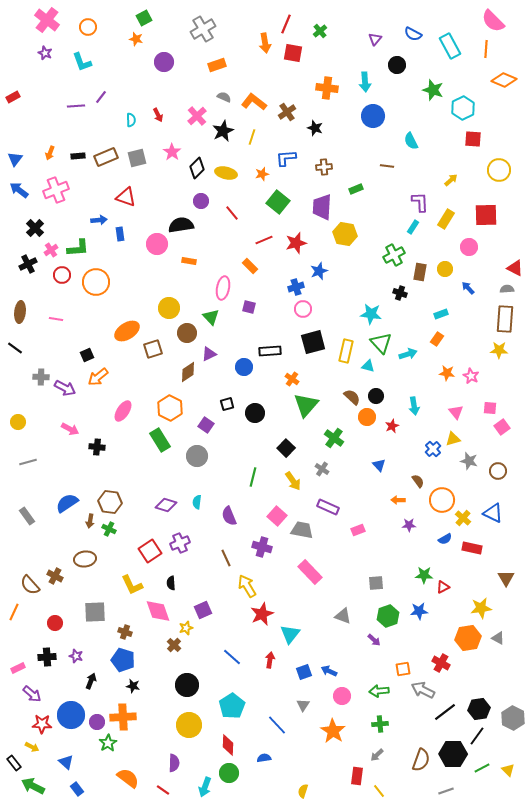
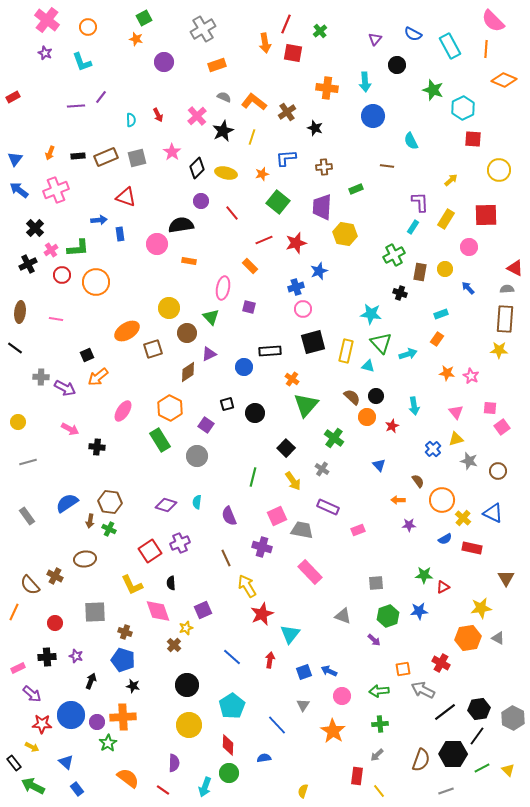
yellow triangle at (453, 439): moved 3 px right
pink square at (277, 516): rotated 24 degrees clockwise
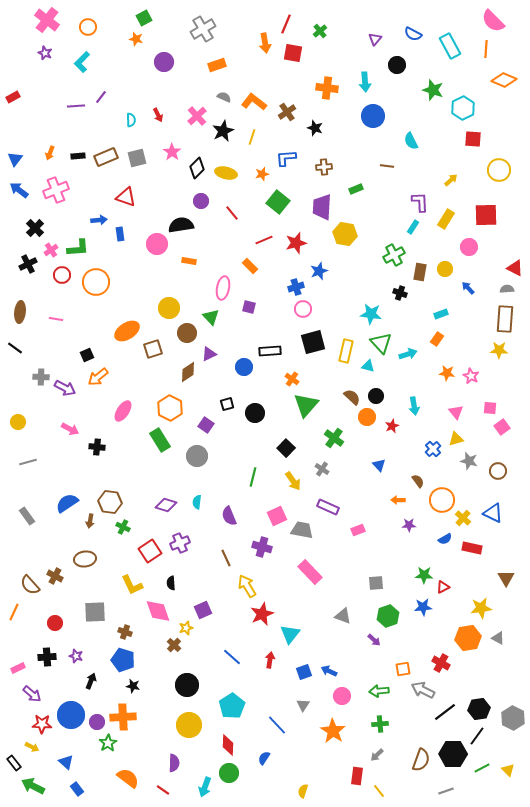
cyan L-shape at (82, 62): rotated 65 degrees clockwise
green cross at (109, 529): moved 14 px right, 2 px up
blue star at (419, 611): moved 4 px right, 4 px up
blue semicircle at (264, 758): rotated 48 degrees counterclockwise
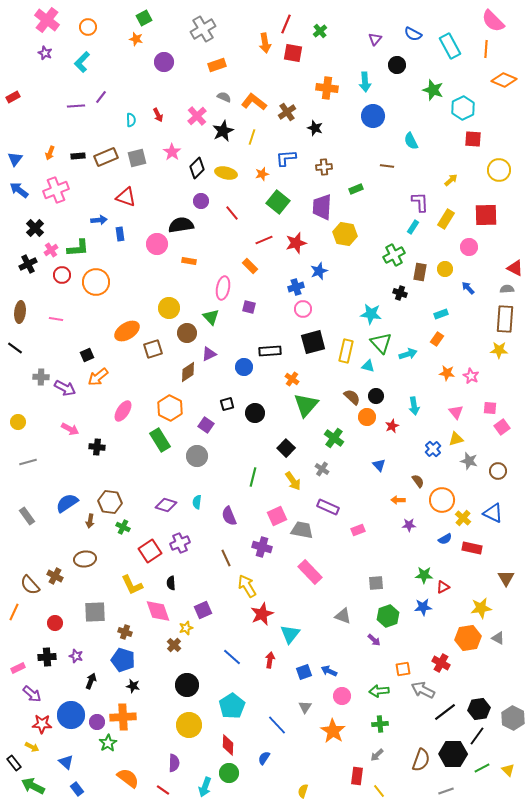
gray triangle at (303, 705): moved 2 px right, 2 px down
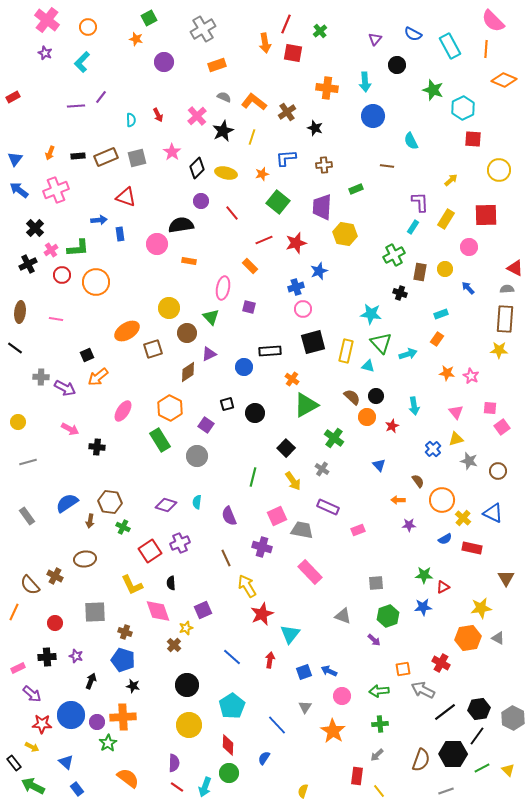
green square at (144, 18): moved 5 px right
brown cross at (324, 167): moved 2 px up
green triangle at (306, 405): rotated 20 degrees clockwise
red line at (163, 790): moved 14 px right, 3 px up
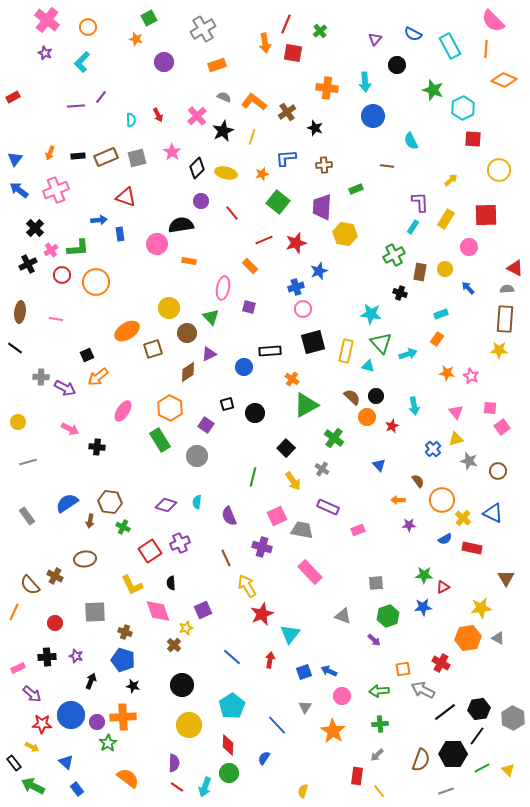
black circle at (187, 685): moved 5 px left
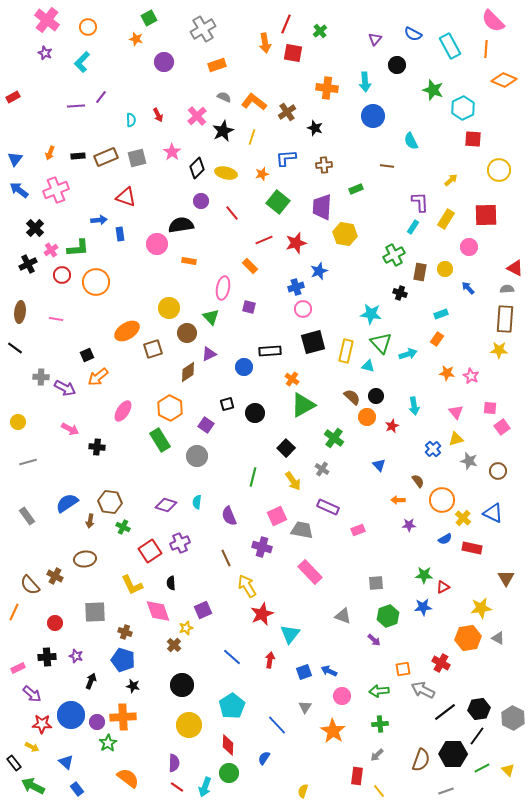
green triangle at (306, 405): moved 3 px left
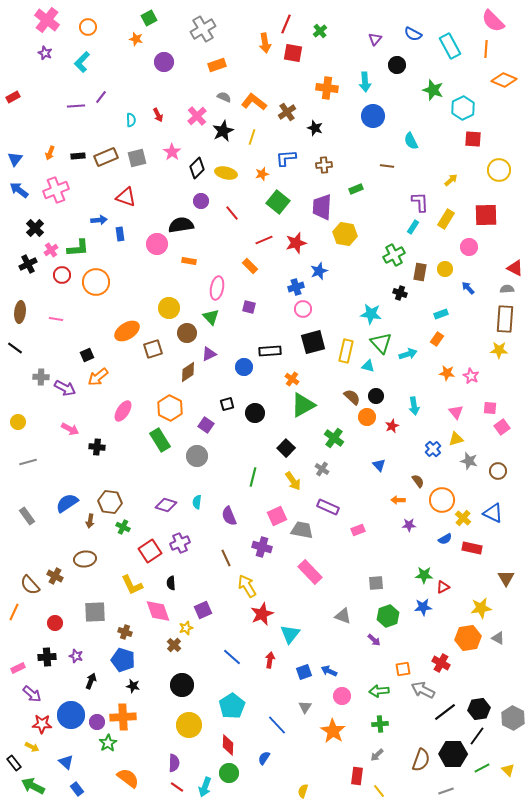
pink ellipse at (223, 288): moved 6 px left
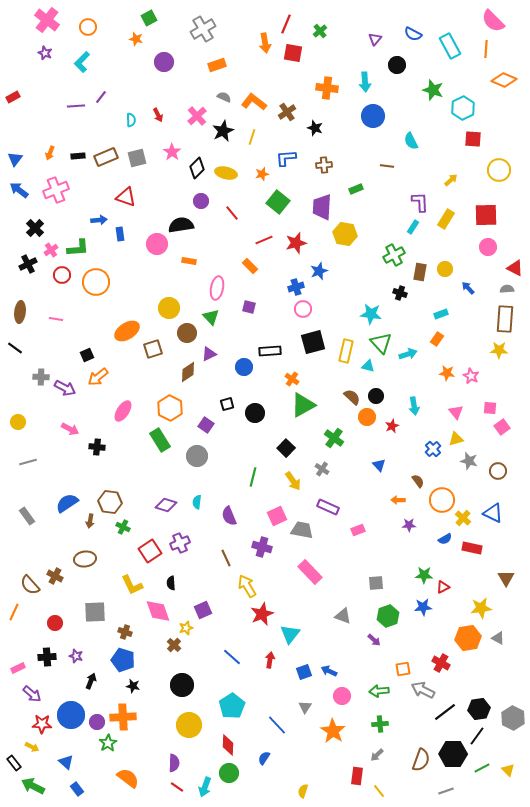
pink circle at (469, 247): moved 19 px right
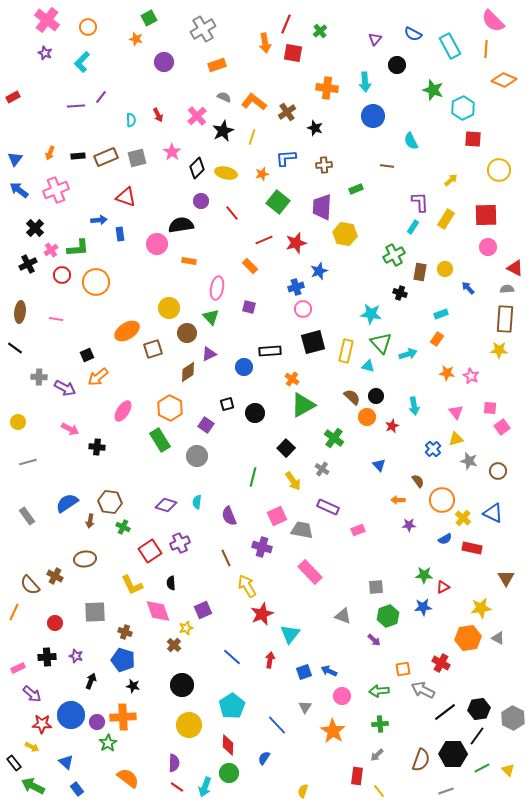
gray cross at (41, 377): moved 2 px left
gray square at (376, 583): moved 4 px down
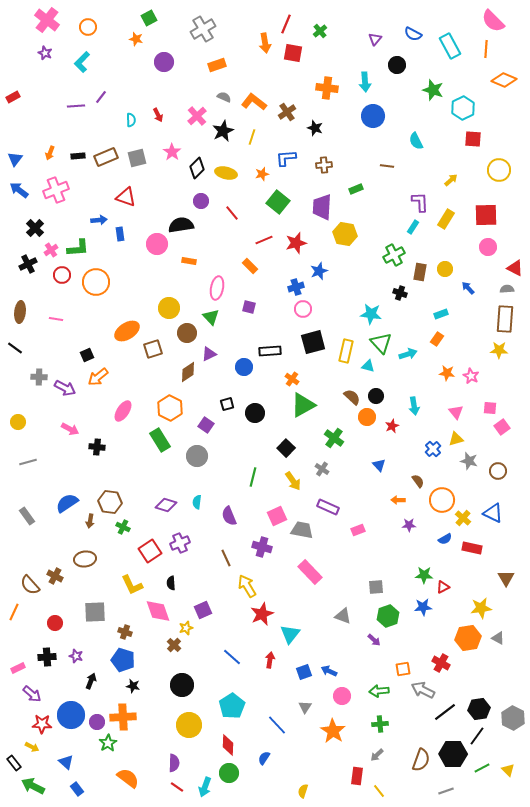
cyan semicircle at (411, 141): moved 5 px right
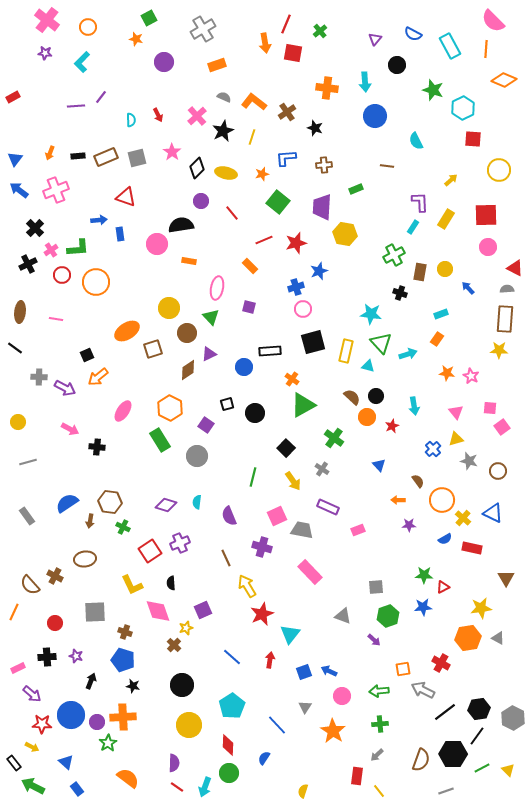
purple star at (45, 53): rotated 16 degrees counterclockwise
blue circle at (373, 116): moved 2 px right
brown diamond at (188, 372): moved 2 px up
